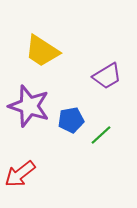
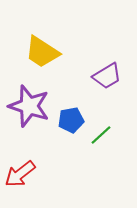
yellow trapezoid: moved 1 px down
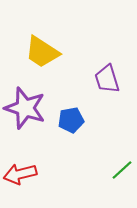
purple trapezoid: moved 3 px down; rotated 104 degrees clockwise
purple star: moved 4 px left, 2 px down
green line: moved 21 px right, 35 px down
red arrow: rotated 24 degrees clockwise
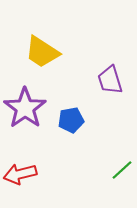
purple trapezoid: moved 3 px right, 1 px down
purple star: rotated 18 degrees clockwise
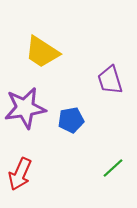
purple star: rotated 27 degrees clockwise
green line: moved 9 px left, 2 px up
red arrow: rotated 52 degrees counterclockwise
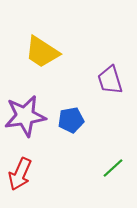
purple star: moved 8 px down
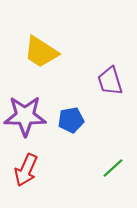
yellow trapezoid: moved 1 px left
purple trapezoid: moved 1 px down
purple star: rotated 9 degrees clockwise
red arrow: moved 6 px right, 4 px up
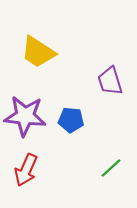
yellow trapezoid: moved 3 px left
purple star: rotated 6 degrees clockwise
blue pentagon: rotated 15 degrees clockwise
green line: moved 2 px left
